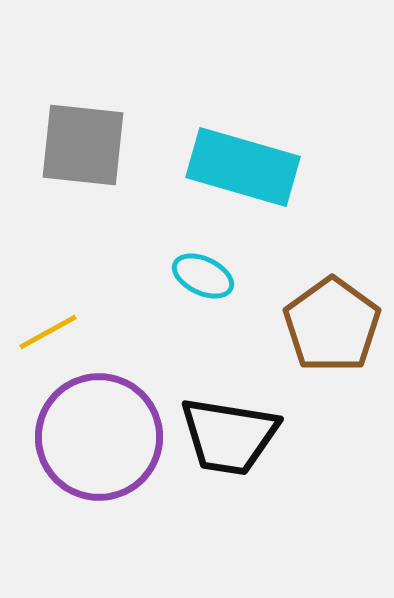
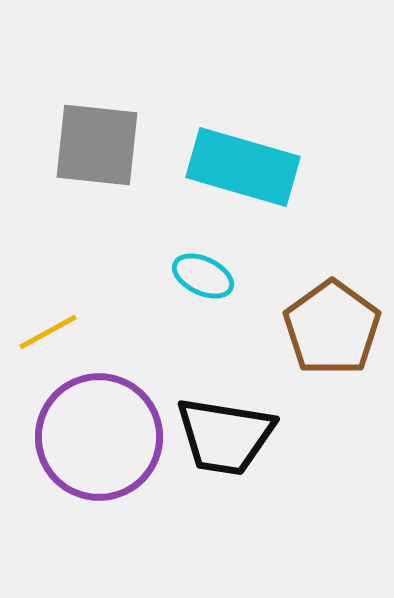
gray square: moved 14 px right
brown pentagon: moved 3 px down
black trapezoid: moved 4 px left
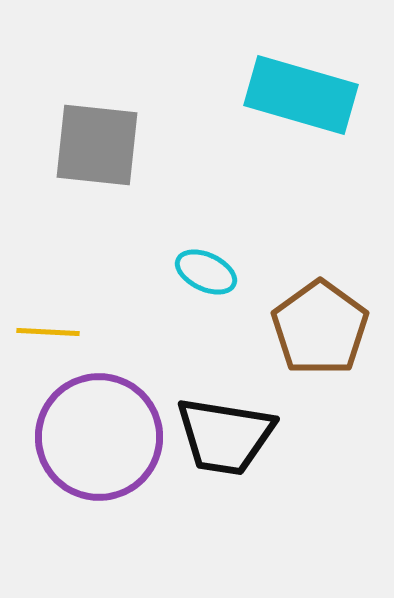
cyan rectangle: moved 58 px right, 72 px up
cyan ellipse: moved 3 px right, 4 px up
brown pentagon: moved 12 px left
yellow line: rotated 32 degrees clockwise
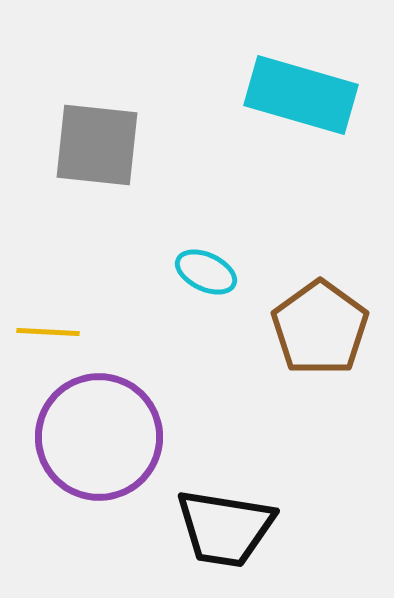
black trapezoid: moved 92 px down
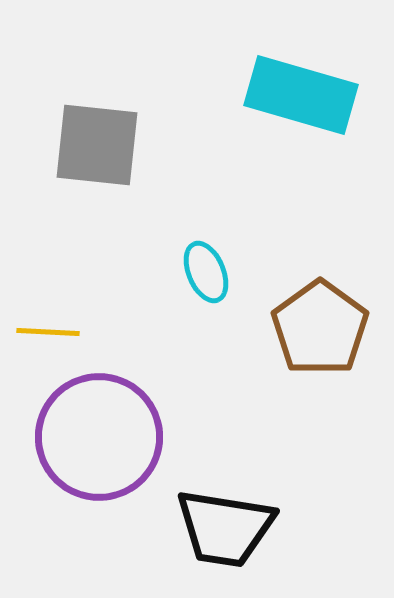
cyan ellipse: rotated 42 degrees clockwise
